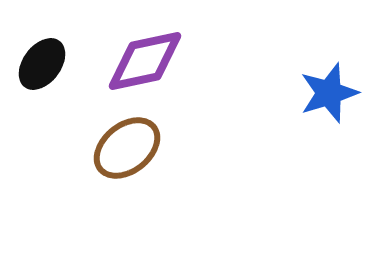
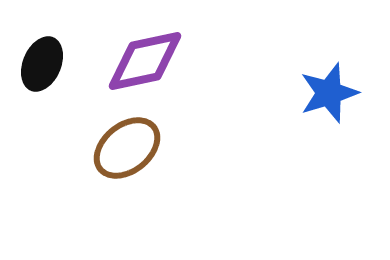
black ellipse: rotated 14 degrees counterclockwise
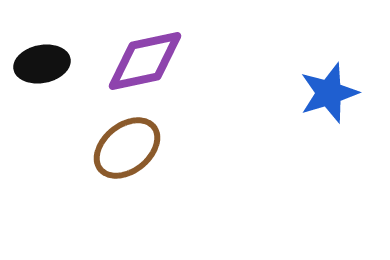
black ellipse: rotated 56 degrees clockwise
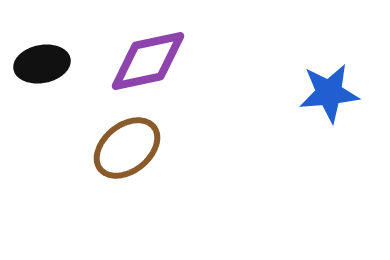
purple diamond: moved 3 px right
blue star: rotated 12 degrees clockwise
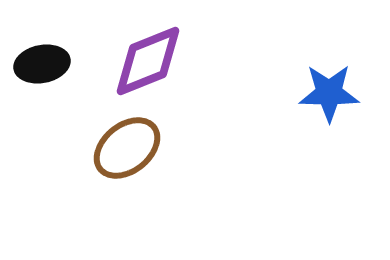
purple diamond: rotated 10 degrees counterclockwise
blue star: rotated 6 degrees clockwise
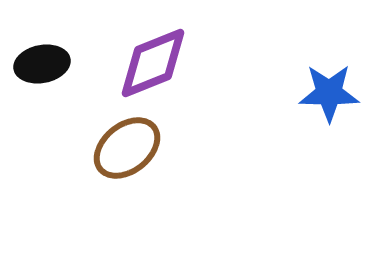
purple diamond: moved 5 px right, 2 px down
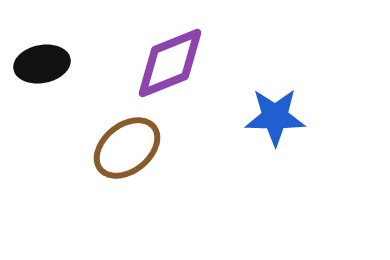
purple diamond: moved 17 px right
blue star: moved 54 px left, 24 px down
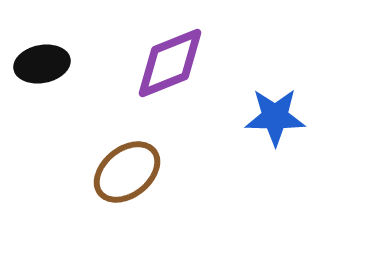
brown ellipse: moved 24 px down
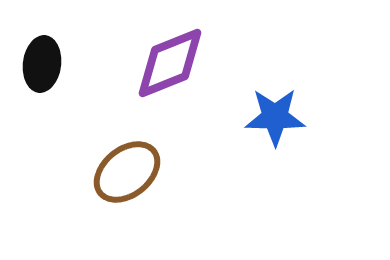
black ellipse: rotated 72 degrees counterclockwise
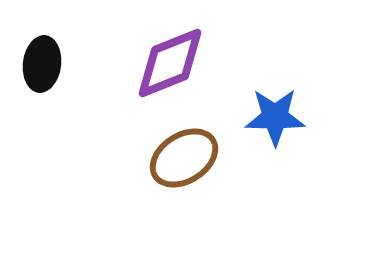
brown ellipse: moved 57 px right, 14 px up; rotated 6 degrees clockwise
